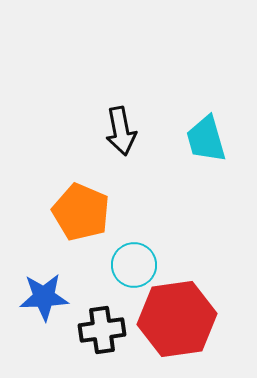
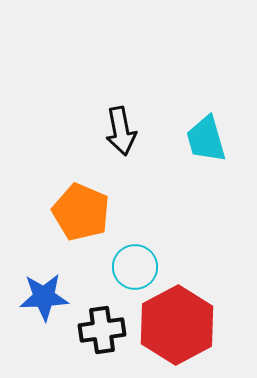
cyan circle: moved 1 px right, 2 px down
red hexagon: moved 6 px down; rotated 20 degrees counterclockwise
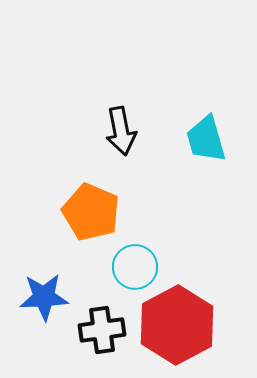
orange pentagon: moved 10 px right
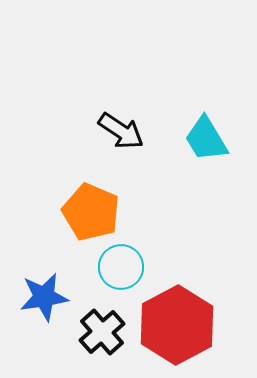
black arrow: rotated 45 degrees counterclockwise
cyan trapezoid: rotated 15 degrees counterclockwise
cyan circle: moved 14 px left
blue star: rotated 6 degrees counterclockwise
black cross: moved 2 px down; rotated 33 degrees counterclockwise
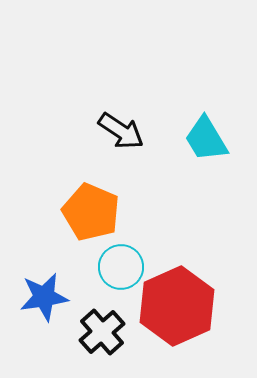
red hexagon: moved 19 px up; rotated 4 degrees clockwise
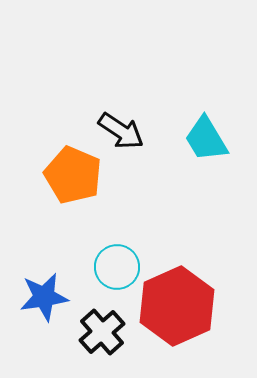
orange pentagon: moved 18 px left, 37 px up
cyan circle: moved 4 px left
